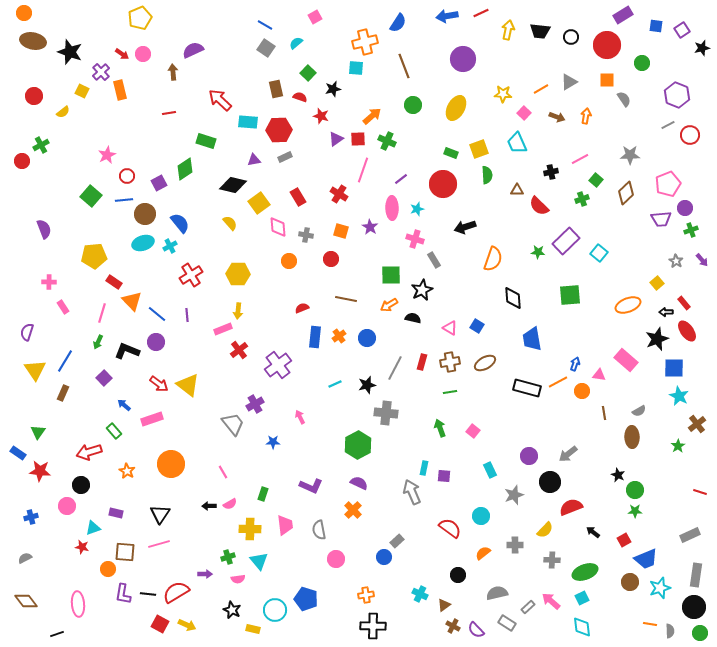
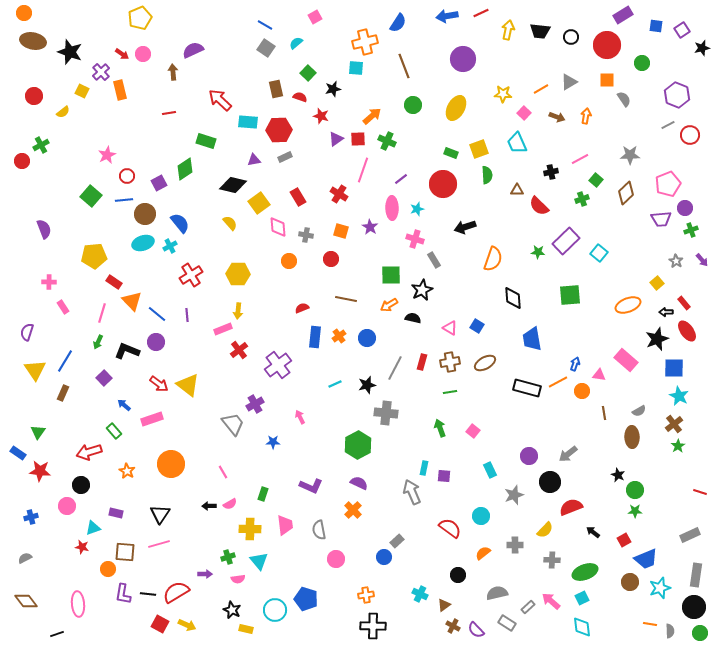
brown cross at (697, 424): moved 23 px left
yellow rectangle at (253, 629): moved 7 px left
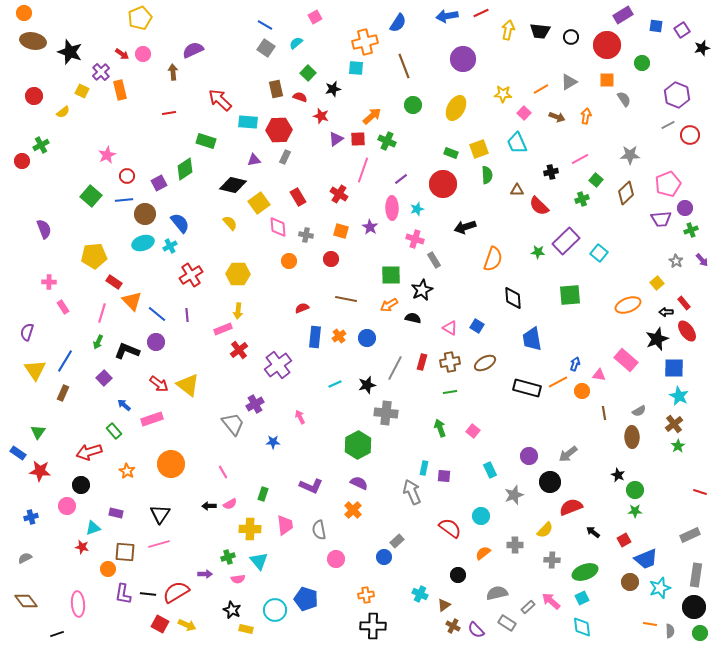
gray rectangle at (285, 157): rotated 40 degrees counterclockwise
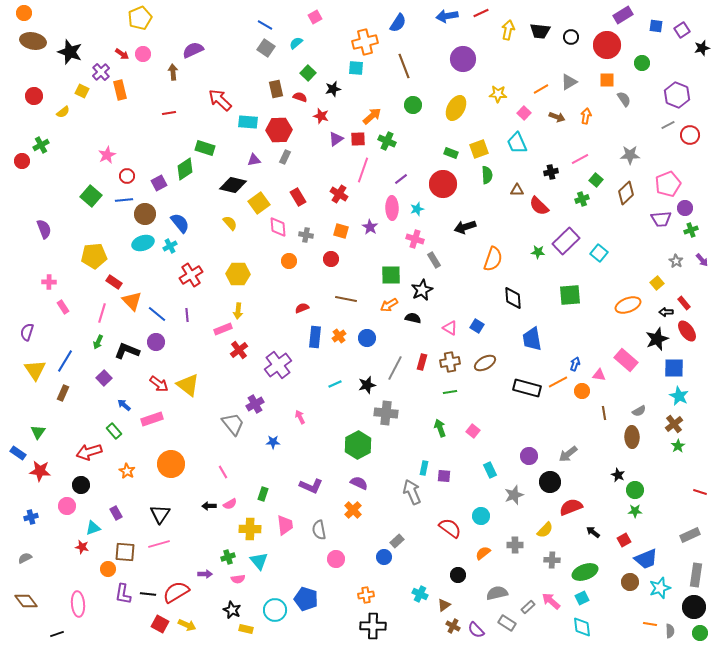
yellow star at (503, 94): moved 5 px left
green rectangle at (206, 141): moved 1 px left, 7 px down
purple rectangle at (116, 513): rotated 48 degrees clockwise
